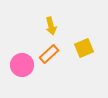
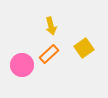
yellow square: rotated 12 degrees counterclockwise
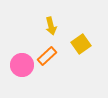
yellow square: moved 3 px left, 4 px up
orange rectangle: moved 2 px left, 2 px down
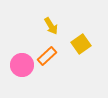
yellow arrow: rotated 18 degrees counterclockwise
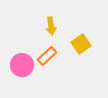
yellow arrow: rotated 24 degrees clockwise
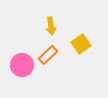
orange rectangle: moved 1 px right, 1 px up
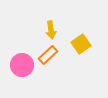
yellow arrow: moved 4 px down
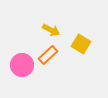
yellow arrow: rotated 54 degrees counterclockwise
yellow square: rotated 24 degrees counterclockwise
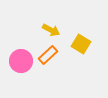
pink circle: moved 1 px left, 4 px up
